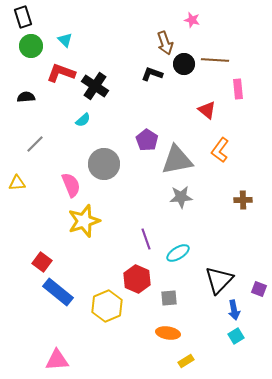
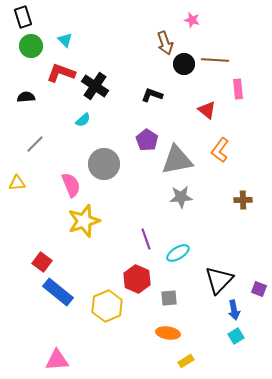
black L-shape: moved 21 px down
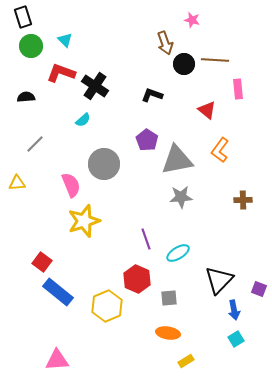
cyan square: moved 3 px down
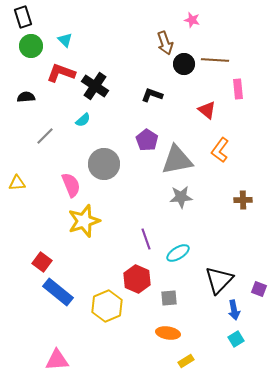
gray line: moved 10 px right, 8 px up
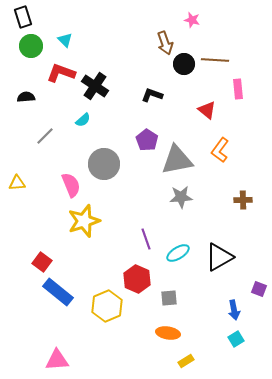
black triangle: moved 23 px up; rotated 16 degrees clockwise
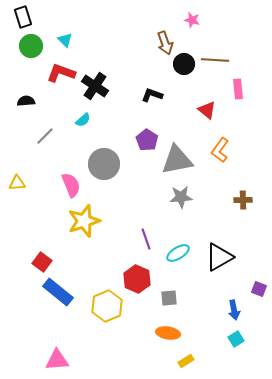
black semicircle: moved 4 px down
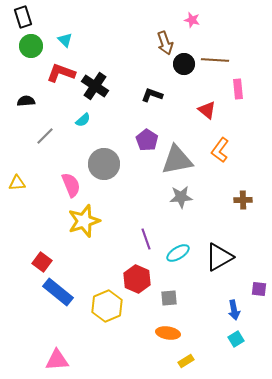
purple square: rotated 14 degrees counterclockwise
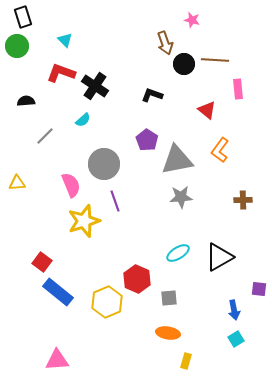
green circle: moved 14 px left
purple line: moved 31 px left, 38 px up
yellow hexagon: moved 4 px up
yellow rectangle: rotated 42 degrees counterclockwise
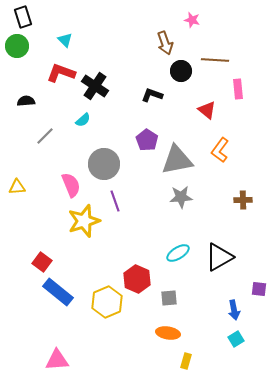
black circle: moved 3 px left, 7 px down
yellow triangle: moved 4 px down
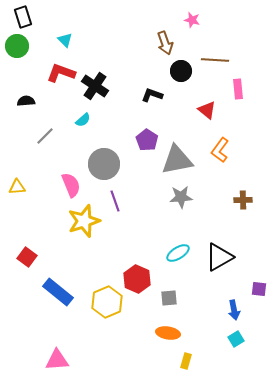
red square: moved 15 px left, 5 px up
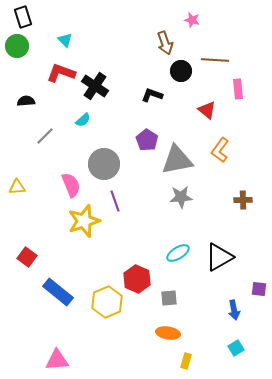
cyan square: moved 9 px down
